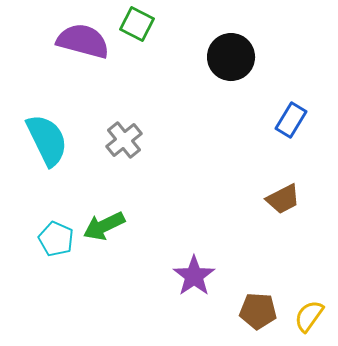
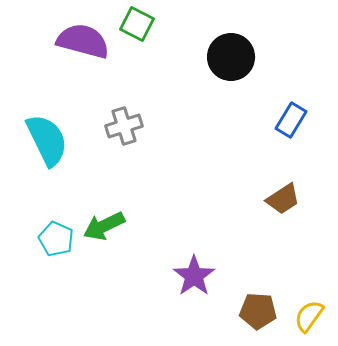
gray cross: moved 14 px up; rotated 21 degrees clockwise
brown trapezoid: rotated 6 degrees counterclockwise
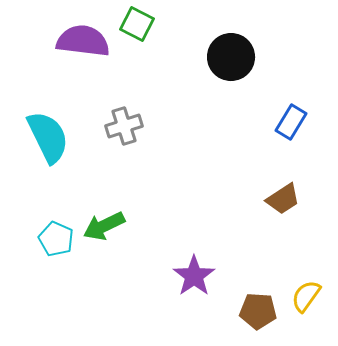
purple semicircle: rotated 8 degrees counterclockwise
blue rectangle: moved 2 px down
cyan semicircle: moved 1 px right, 3 px up
yellow semicircle: moved 3 px left, 20 px up
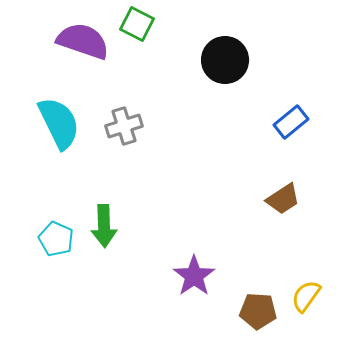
purple semicircle: rotated 12 degrees clockwise
black circle: moved 6 px left, 3 px down
blue rectangle: rotated 20 degrees clockwise
cyan semicircle: moved 11 px right, 14 px up
green arrow: rotated 66 degrees counterclockwise
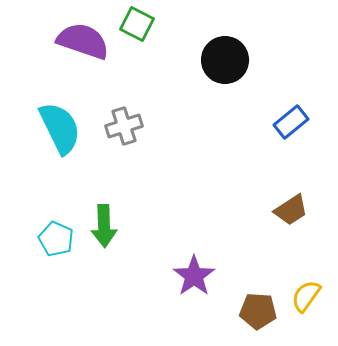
cyan semicircle: moved 1 px right, 5 px down
brown trapezoid: moved 8 px right, 11 px down
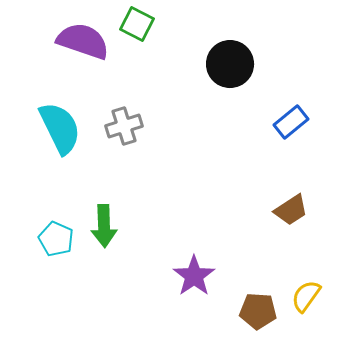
black circle: moved 5 px right, 4 px down
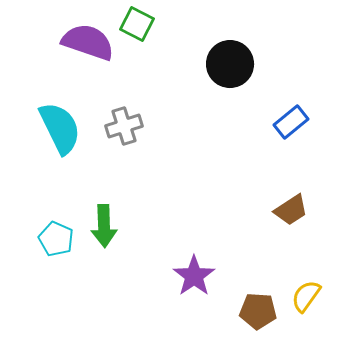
purple semicircle: moved 5 px right, 1 px down
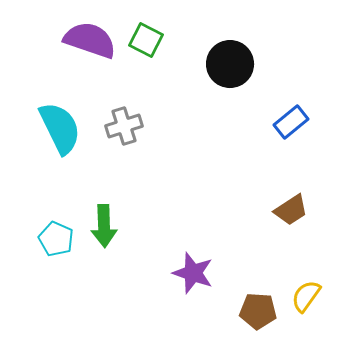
green square: moved 9 px right, 16 px down
purple semicircle: moved 2 px right, 2 px up
purple star: moved 1 px left, 3 px up; rotated 18 degrees counterclockwise
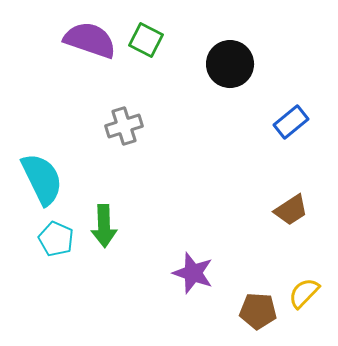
cyan semicircle: moved 18 px left, 51 px down
yellow semicircle: moved 2 px left, 3 px up; rotated 8 degrees clockwise
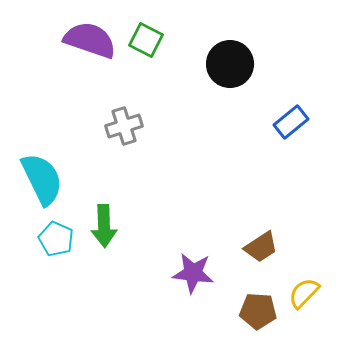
brown trapezoid: moved 30 px left, 37 px down
purple star: rotated 12 degrees counterclockwise
